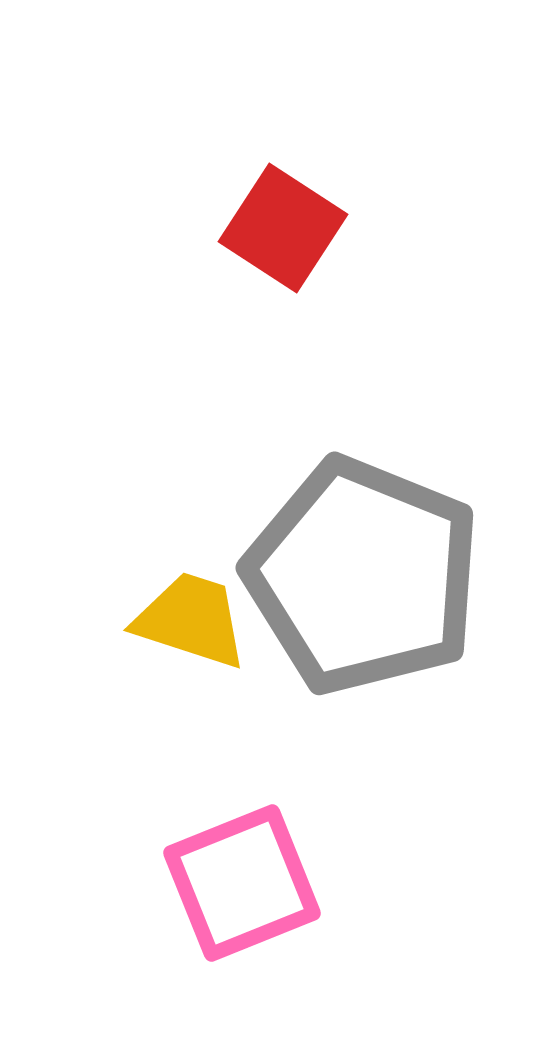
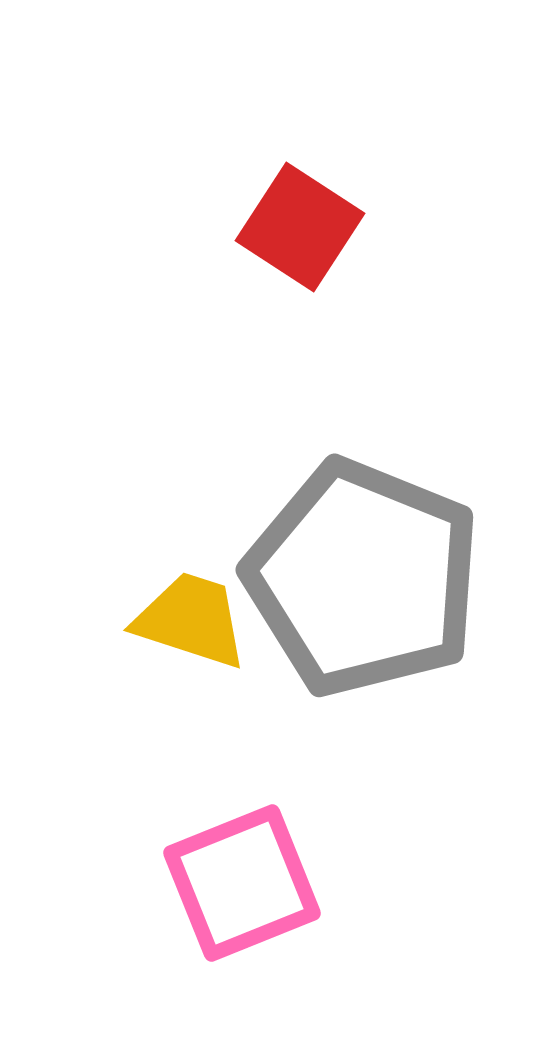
red square: moved 17 px right, 1 px up
gray pentagon: moved 2 px down
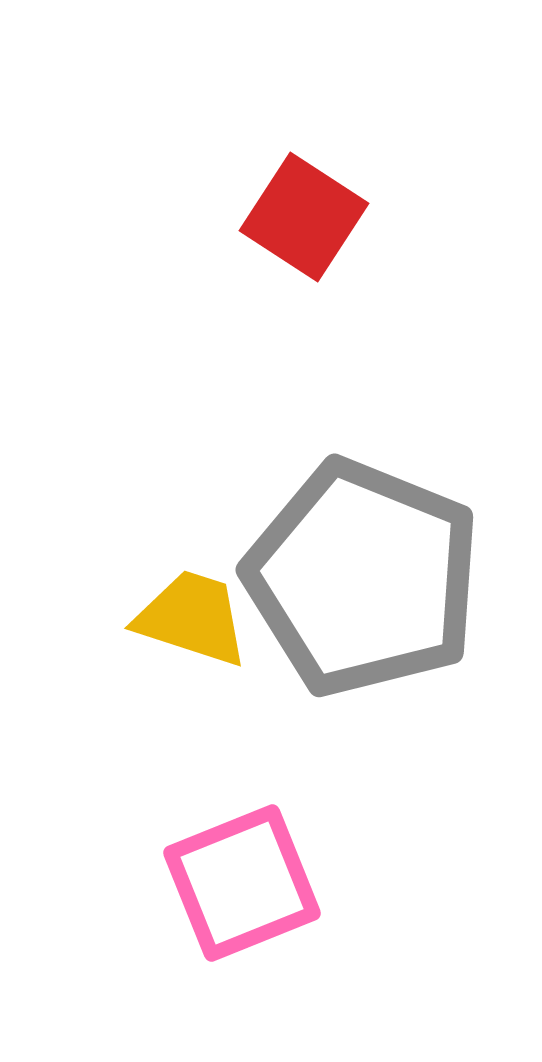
red square: moved 4 px right, 10 px up
yellow trapezoid: moved 1 px right, 2 px up
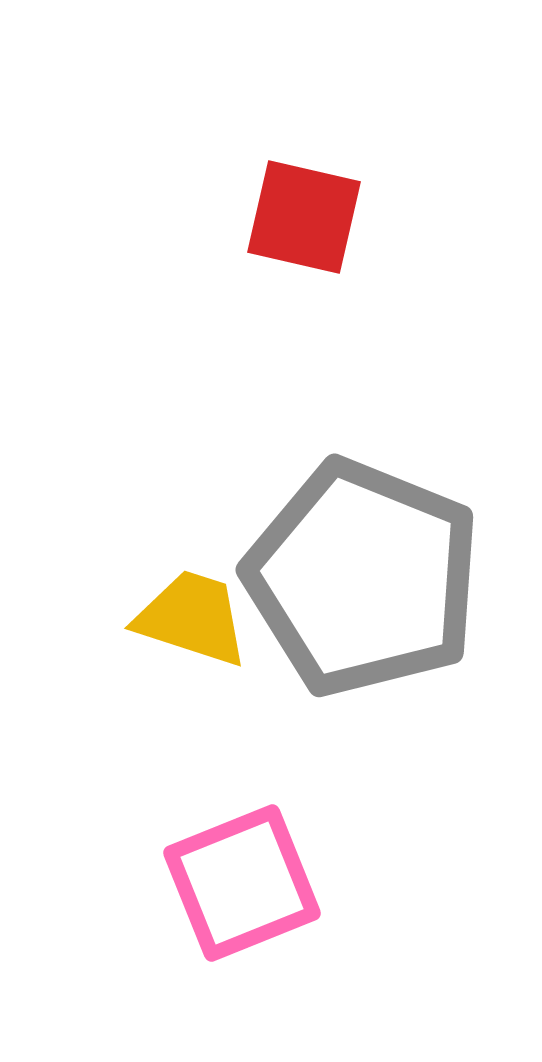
red square: rotated 20 degrees counterclockwise
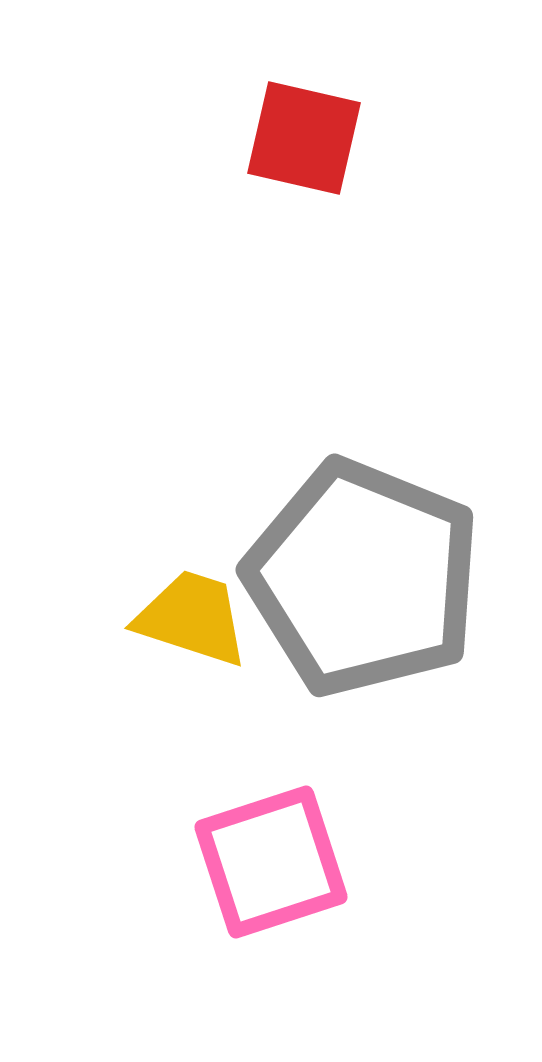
red square: moved 79 px up
pink square: moved 29 px right, 21 px up; rotated 4 degrees clockwise
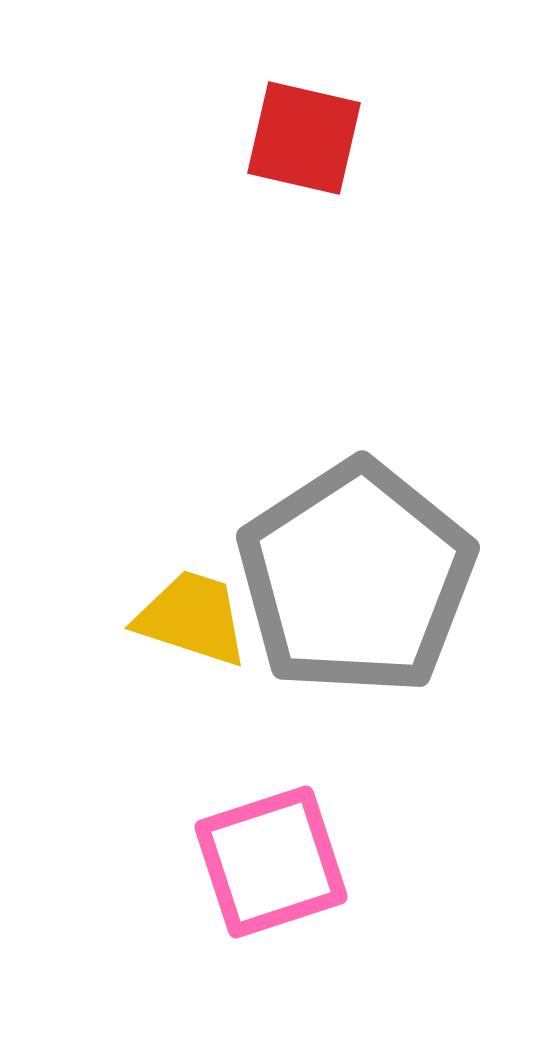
gray pentagon: moved 7 px left; rotated 17 degrees clockwise
